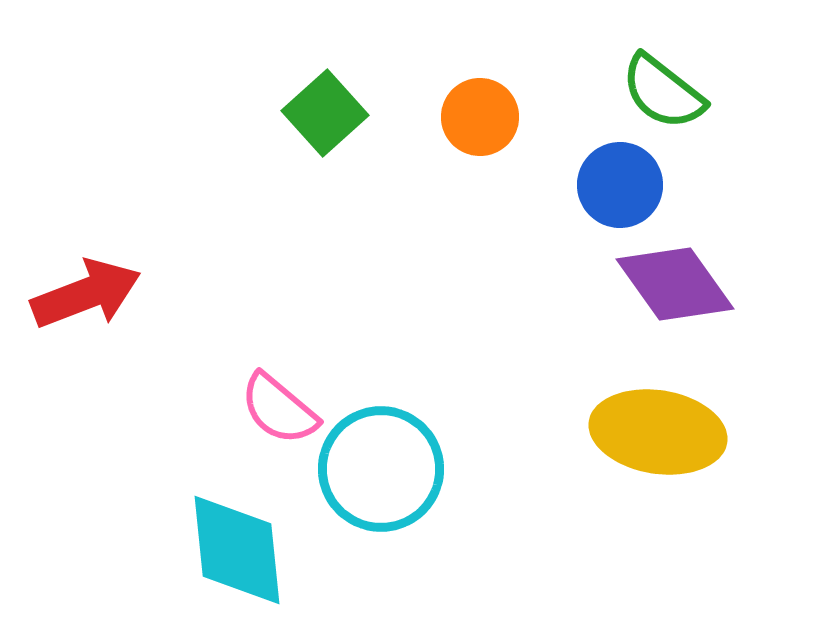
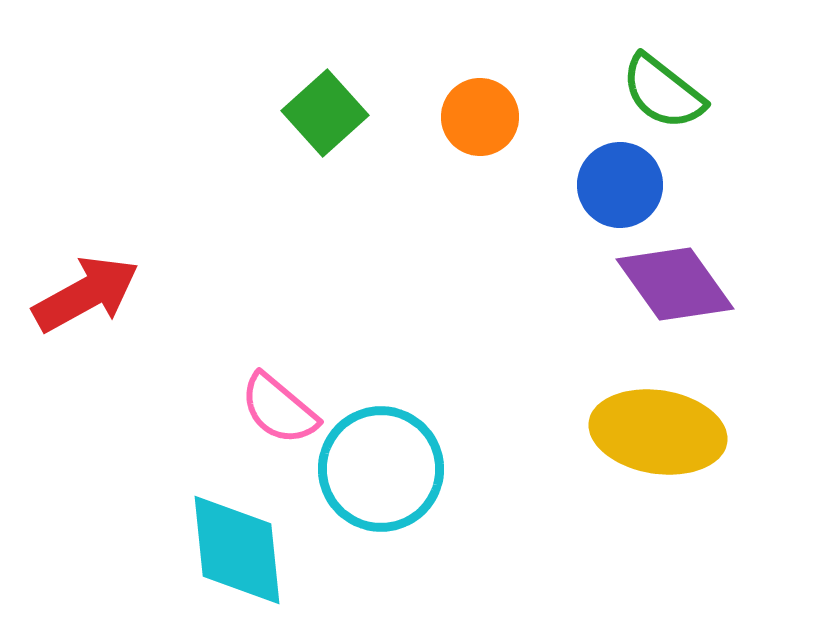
red arrow: rotated 8 degrees counterclockwise
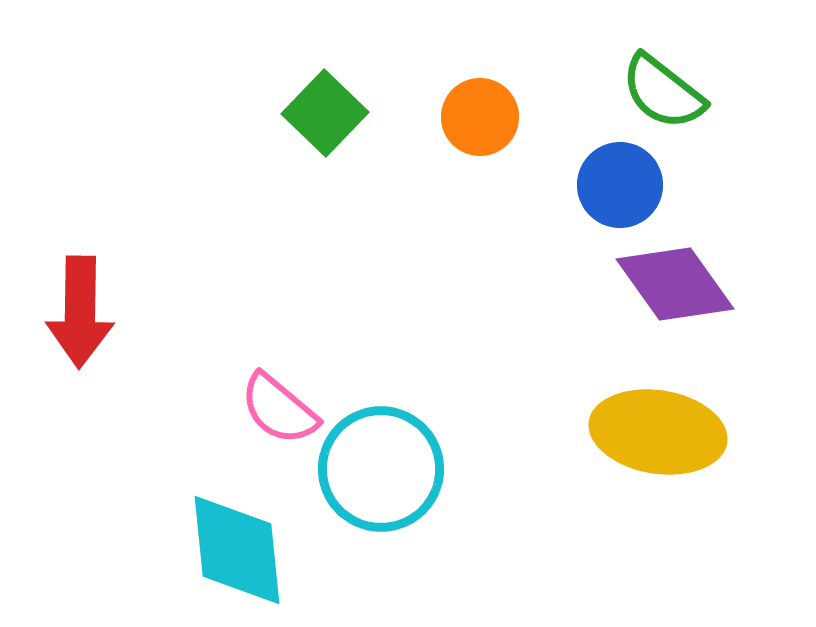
green square: rotated 4 degrees counterclockwise
red arrow: moved 6 px left, 18 px down; rotated 120 degrees clockwise
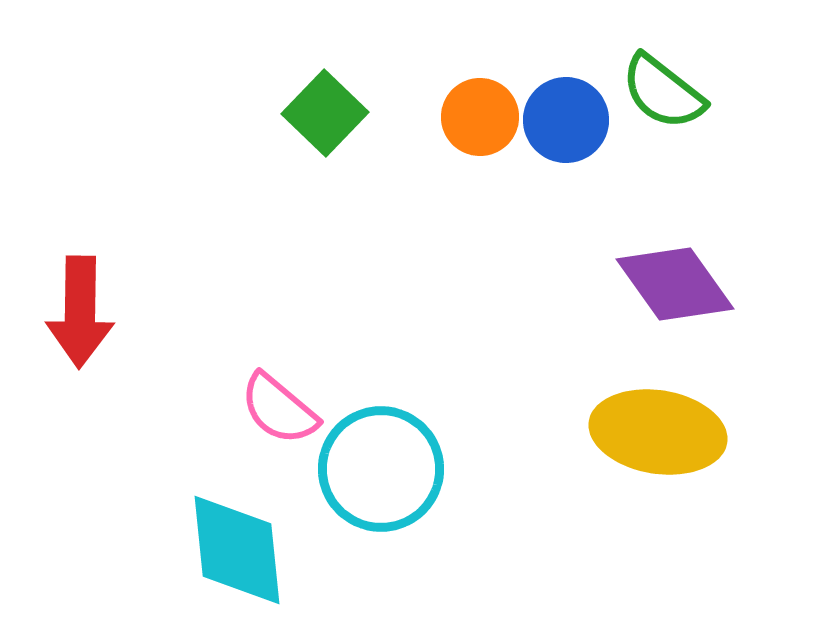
blue circle: moved 54 px left, 65 px up
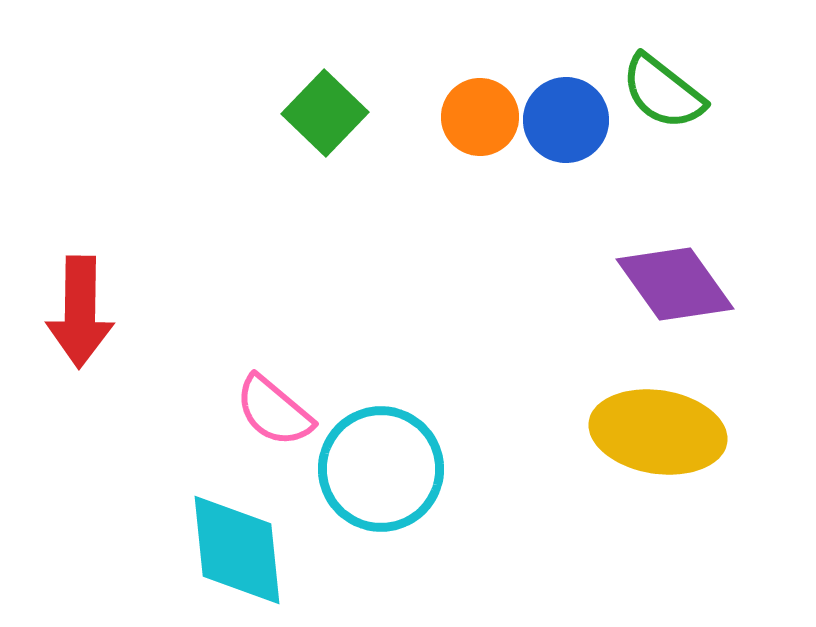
pink semicircle: moved 5 px left, 2 px down
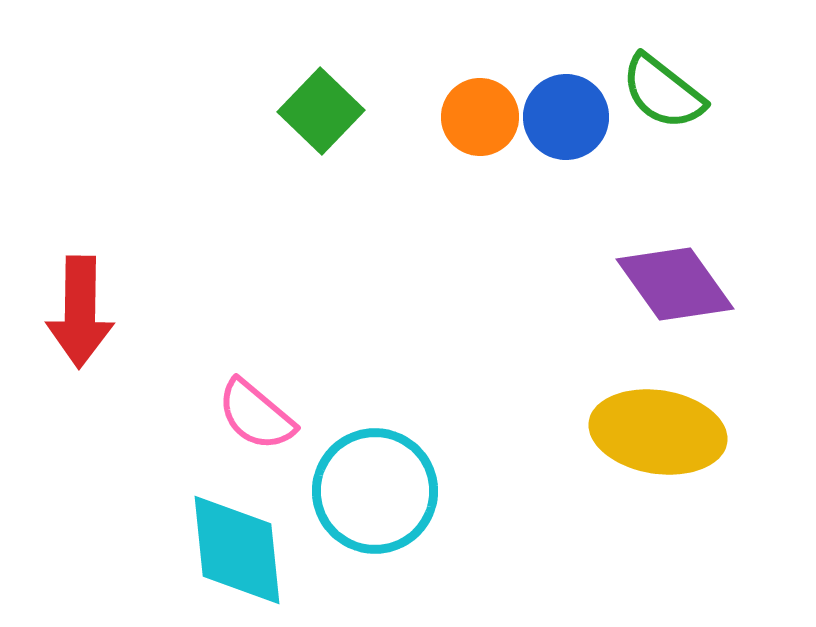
green square: moved 4 px left, 2 px up
blue circle: moved 3 px up
pink semicircle: moved 18 px left, 4 px down
cyan circle: moved 6 px left, 22 px down
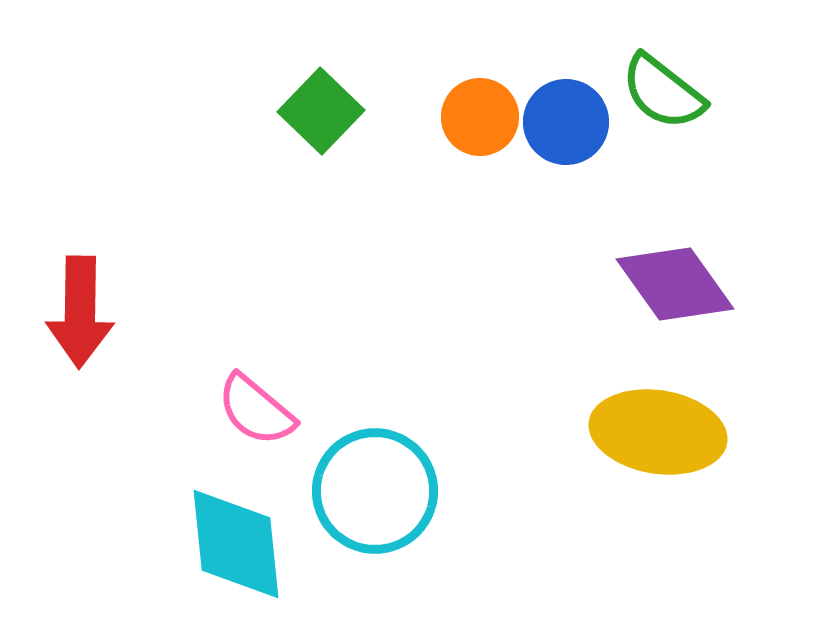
blue circle: moved 5 px down
pink semicircle: moved 5 px up
cyan diamond: moved 1 px left, 6 px up
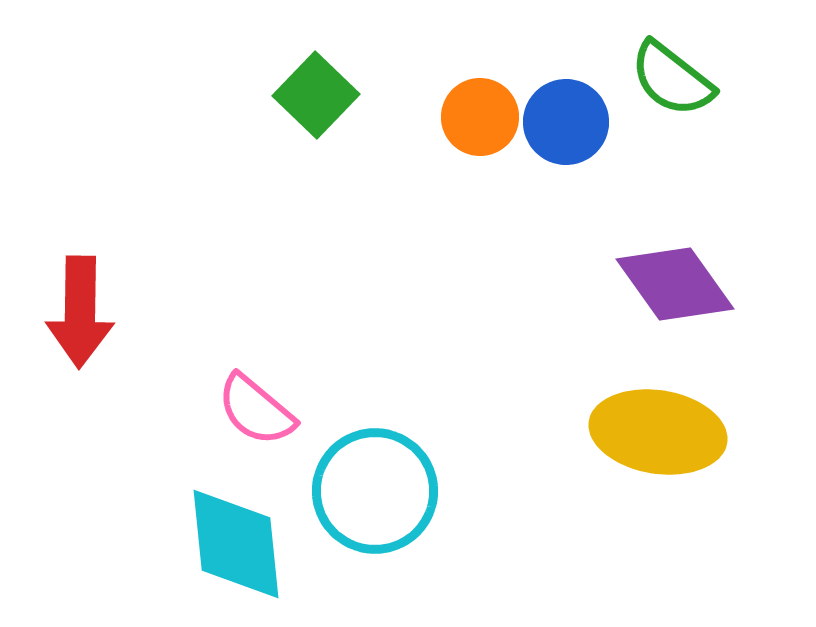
green semicircle: moved 9 px right, 13 px up
green square: moved 5 px left, 16 px up
